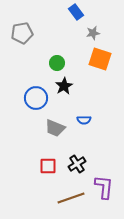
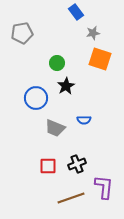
black star: moved 2 px right
black cross: rotated 12 degrees clockwise
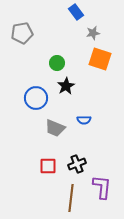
purple L-shape: moved 2 px left
brown line: rotated 64 degrees counterclockwise
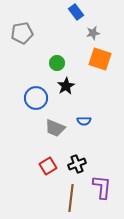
blue semicircle: moved 1 px down
red square: rotated 30 degrees counterclockwise
